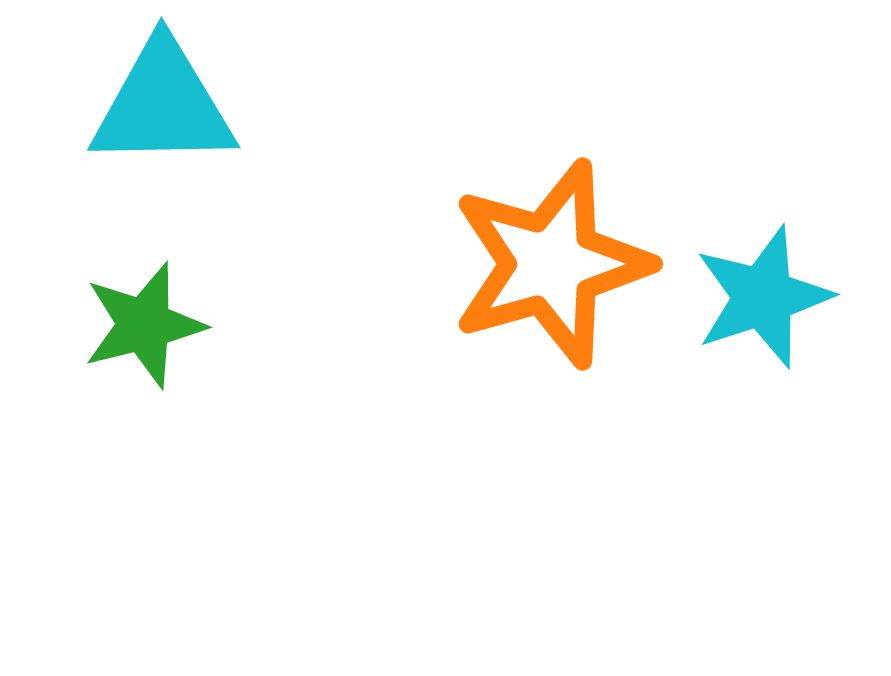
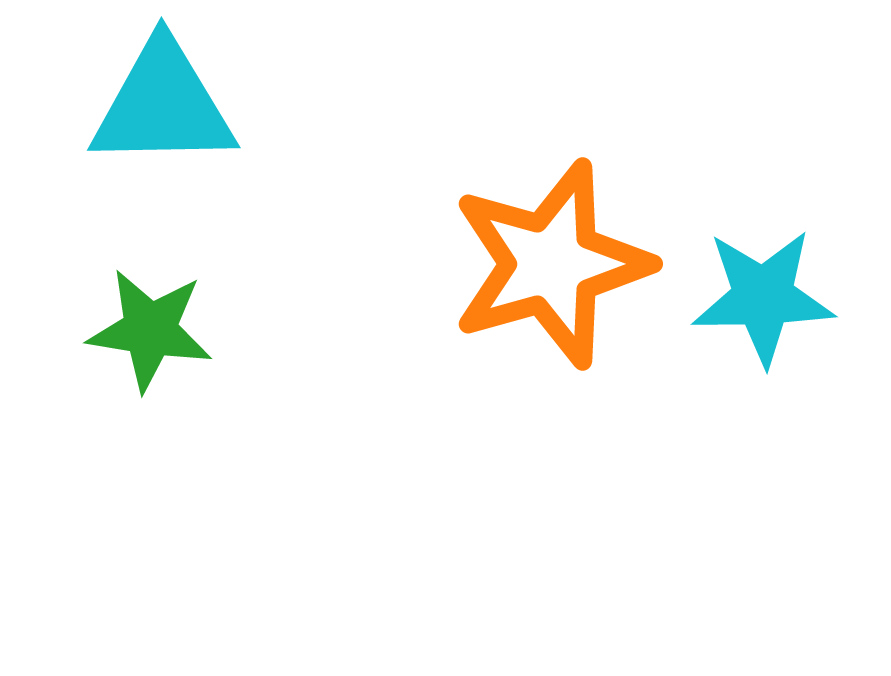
cyan star: rotated 17 degrees clockwise
green star: moved 6 px right, 5 px down; rotated 23 degrees clockwise
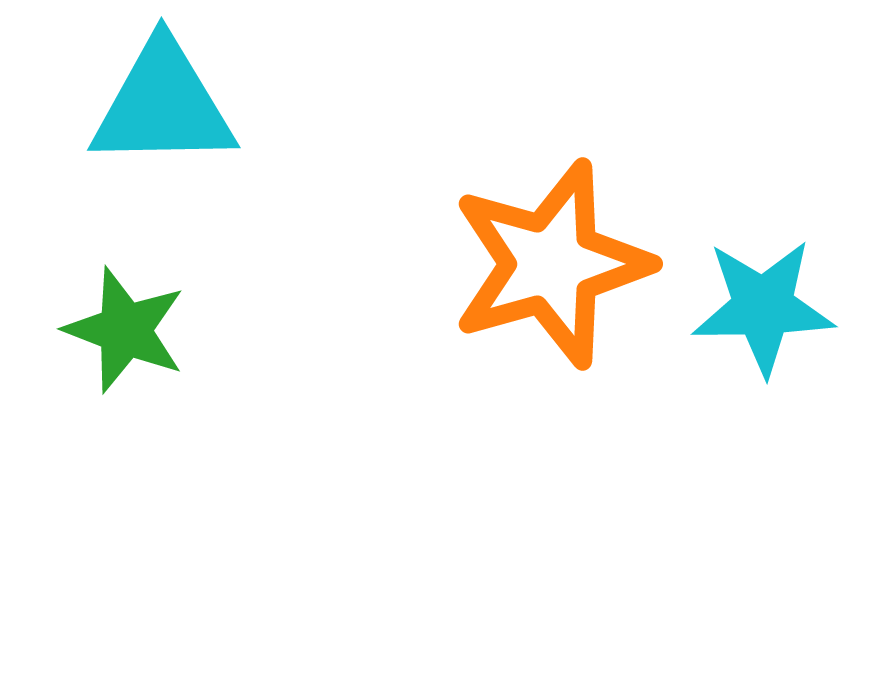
cyan star: moved 10 px down
green star: moved 25 px left; rotated 12 degrees clockwise
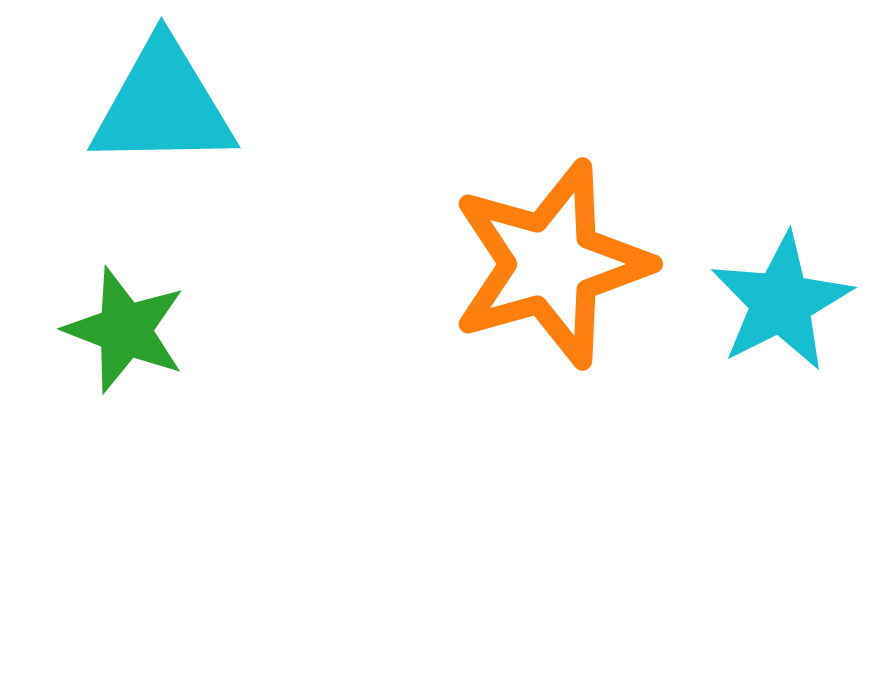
cyan star: moved 18 px right, 5 px up; rotated 26 degrees counterclockwise
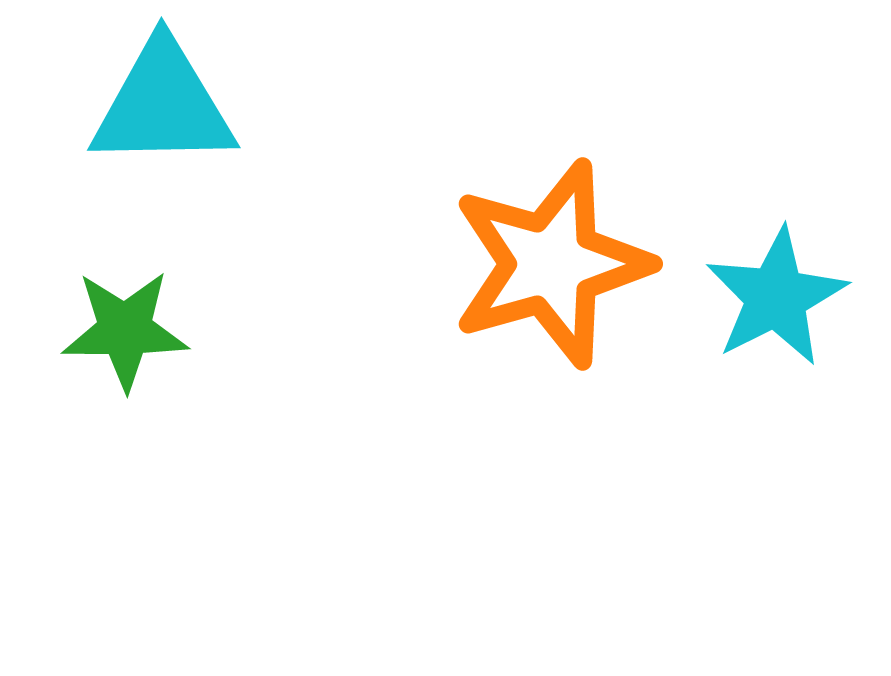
cyan star: moved 5 px left, 5 px up
green star: rotated 21 degrees counterclockwise
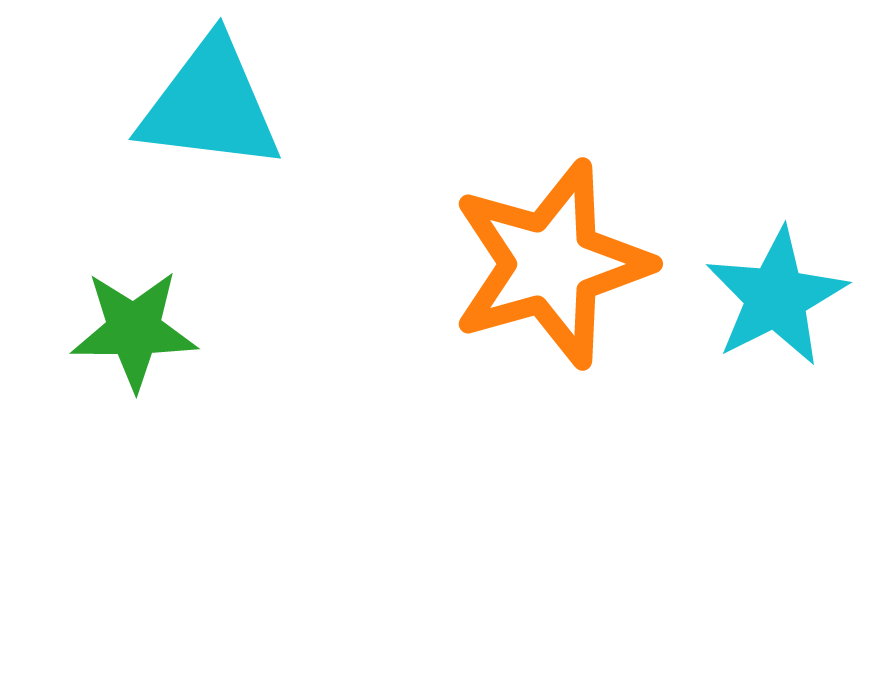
cyan triangle: moved 47 px right; rotated 8 degrees clockwise
green star: moved 9 px right
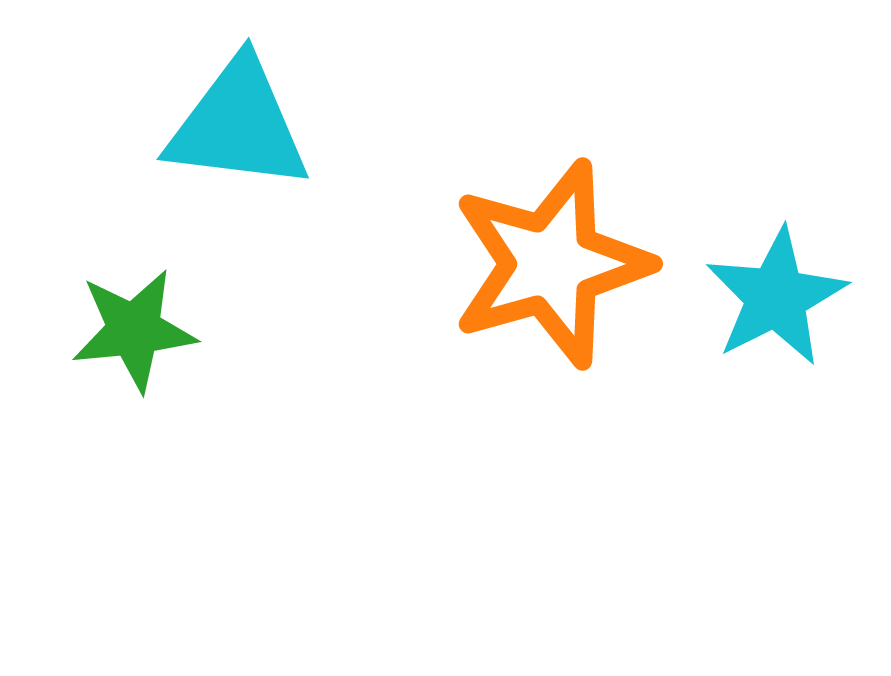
cyan triangle: moved 28 px right, 20 px down
green star: rotated 6 degrees counterclockwise
